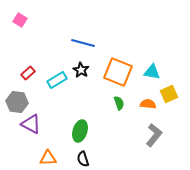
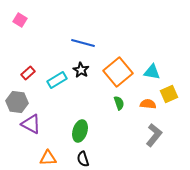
orange square: rotated 28 degrees clockwise
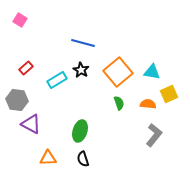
red rectangle: moved 2 px left, 5 px up
gray hexagon: moved 2 px up
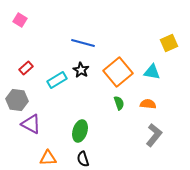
yellow square: moved 51 px up
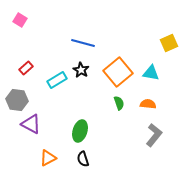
cyan triangle: moved 1 px left, 1 px down
orange triangle: rotated 24 degrees counterclockwise
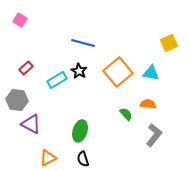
black star: moved 2 px left, 1 px down
green semicircle: moved 7 px right, 11 px down; rotated 24 degrees counterclockwise
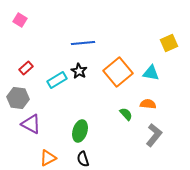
blue line: rotated 20 degrees counterclockwise
gray hexagon: moved 1 px right, 2 px up
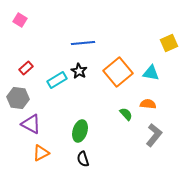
orange triangle: moved 7 px left, 5 px up
